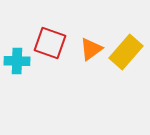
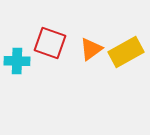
yellow rectangle: rotated 20 degrees clockwise
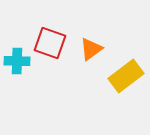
yellow rectangle: moved 24 px down; rotated 8 degrees counterclockwise
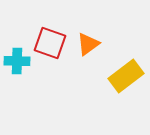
orange triangle: moved 3 px left, 5 px up
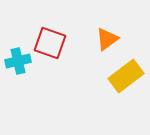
orange triangle: moved 19 px right, 5 px up
cyan cross: moved 1 px right; rotated 15 degrees counterclockwise
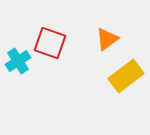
cyan cross: rotated 20 degrees counterclockwise
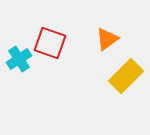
cyan cross: moved 1 px right, 2 px up
yellow rectangle: rotated 8 degrees counterclockwise
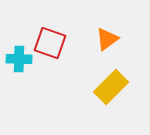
cyan cross: rotated 35 degrees clockwise
yellow rectangle: moved 15 px left, 11 px down
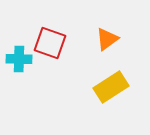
yellow rectangle: rotated 12 degrees clockwise
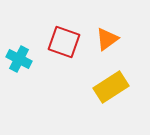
red square: moved 14 px right, 1 px up
cyan cross: rotated 25 degrees clockwise
